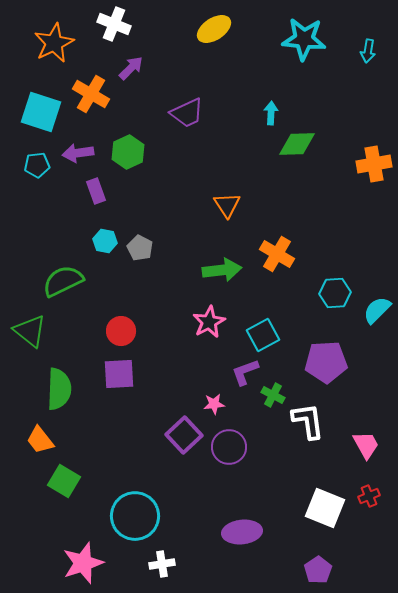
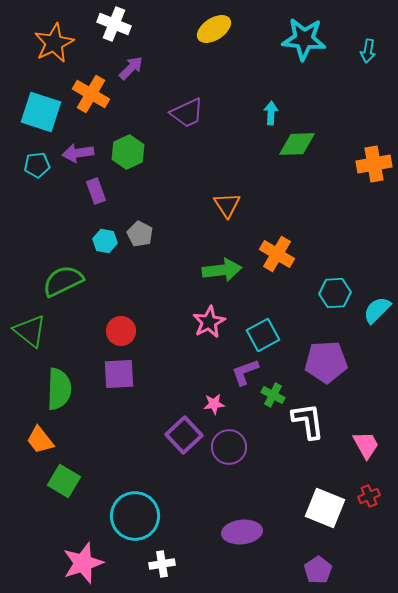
gray pentagon at (140, 248): moved 14 px up
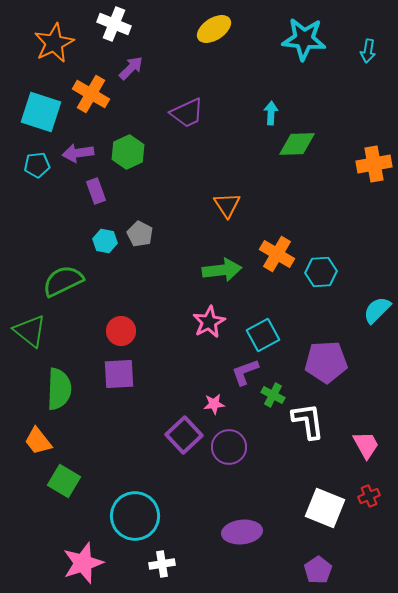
cyan hexagon at (335, 293): moved 14 px left, 21 px up
orange trapezoid at (40, 440): moved 2 px left, 1 px down
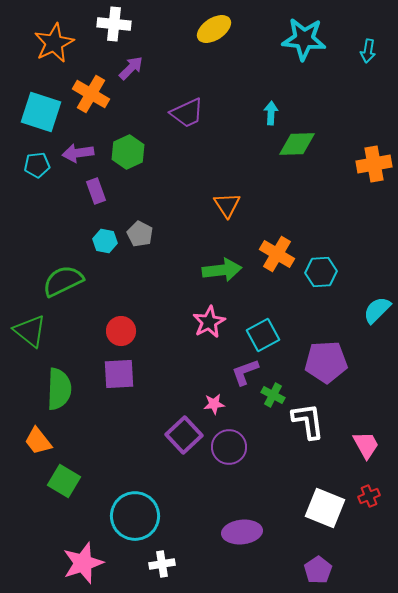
white cross at (114, 24): rotated 16 degrees counterclockwise
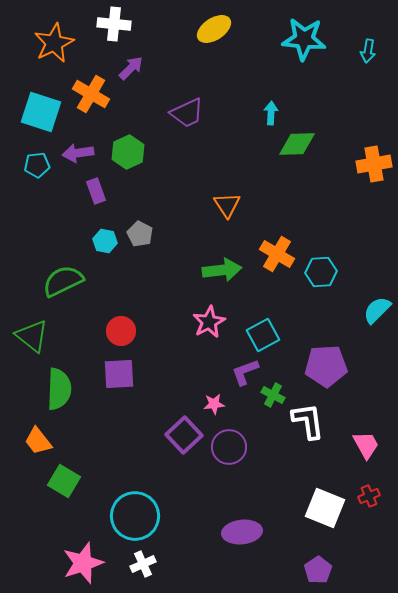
green triangle at (30, 331): moved 2 px right, 5 px down
purple pentagon at (326, 362): moved 4 px down
white cross at (162, 564): moved 19 px left; rotated 15 degrees counterclockwise
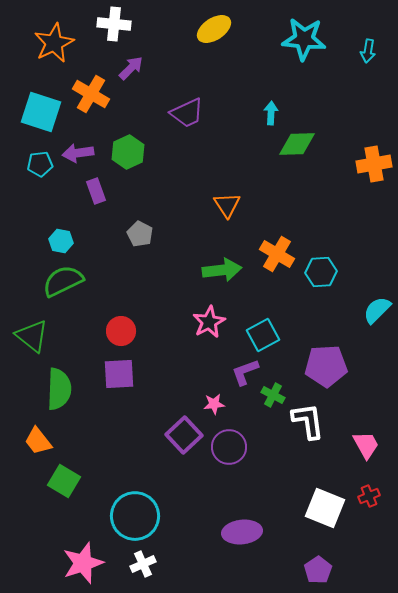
cyan pentagon at (37, 165): moved 3 px right, 1 px up
cyan hexagon at (105, 241): moved 44 px left
